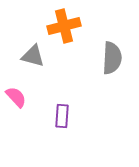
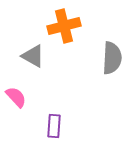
gray triangle: rotated 15 degrees clockwise
purple rectangle: moved 8 px left, 10 px down
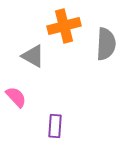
gray semicircle: moved 6 px left, 14 px up
purple rectangle: moved 1 px right
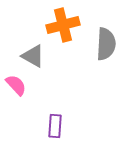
orange cross: moved 1 px left, 1 px up
pink semicircle: moved 12 px up
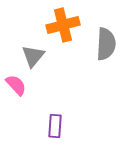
gray triangle: rotated 40 degrees clockwise
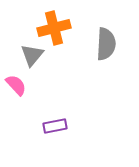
orange cross: moved 9 px left, 3 px down
gray triangle: moved 1 px left, 1 px up
purple rectangle: rotated 75 degrees clockwise
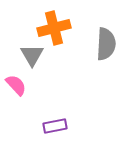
gray triangle: rotated 10 degrees counterclockwise
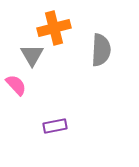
gray semicircle: moved 5 px left, 6 px down
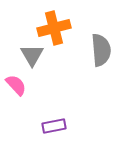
gray semicircle: rotated 8 degrees counterclockwise
purple rectangle: moved 1 px left
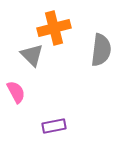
gray semicircle: rotated 12 degrees clockwise
gray triangle: rotated 15 degrees counterclockwise
pink semicircle: moved 7 px down; rotated 15 degrees clockwise
